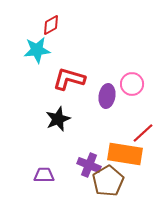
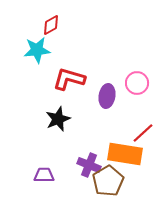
pink circle: moved 5 px right, 1 px up
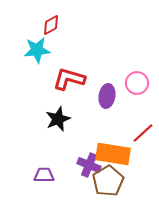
orange rectangle: moved 12 px left
